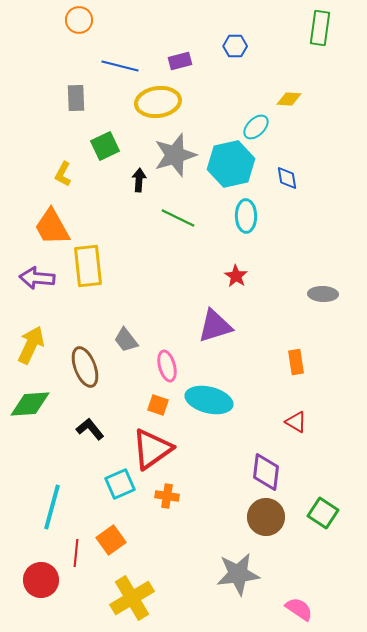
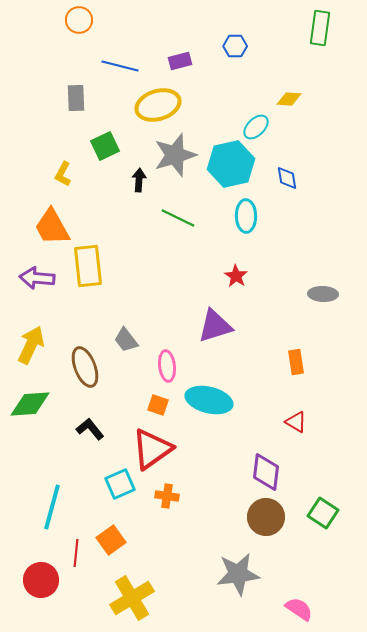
yellow ellipse at (158, 102): moved 3 px down; rotated 9 degrees counterclockwise
pink ellipse at (167, 366): rotated 8 degrees clockwise
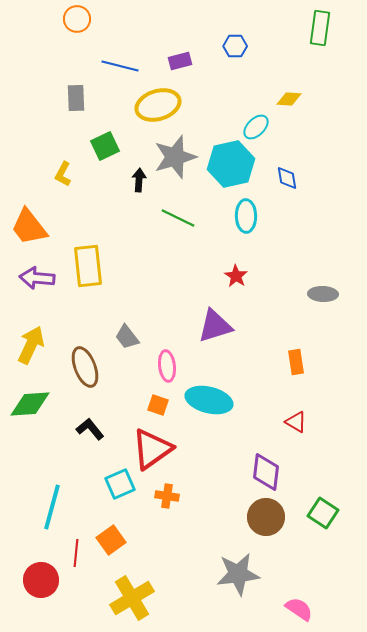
orange circle at (79, 20): moved 2 px left, 1 px up
gray star at (175, 155): moved 2 px down
orange trapezoid at (52, 227): moved 23 px left; rotated 9 degrees counterclockwise
gray trapezoid at (126, 340): moved 1 px right, 3 px up
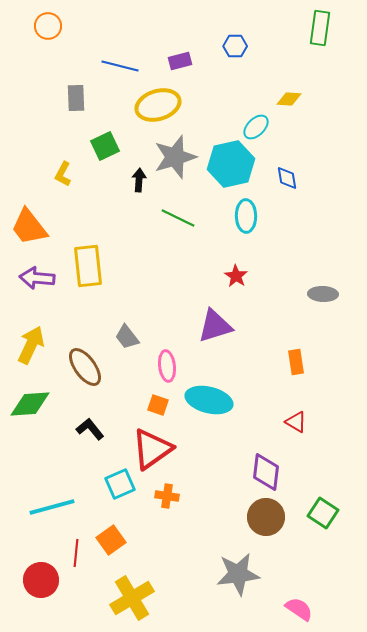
orange circle at (77, 19): moved 29 px left, 7 px down
brown ellipse at (85, 367): rotated 15 degrees counterclockwise
cyan line at (52, 507): rotated 60 degrees clockwise
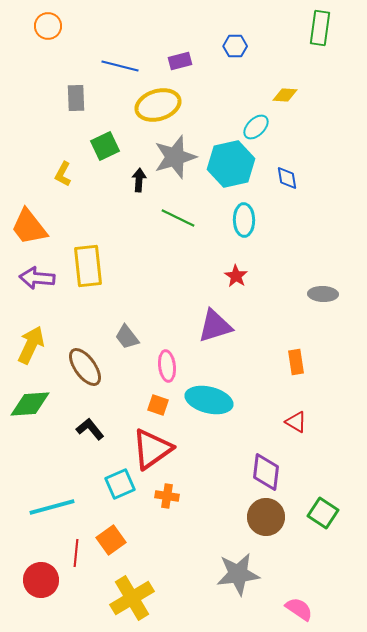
yellow diamond at (289, 99): moved 4 px left, 4 px up
cyan ellipse at (246, 216): moved 2 px left, 4 px down
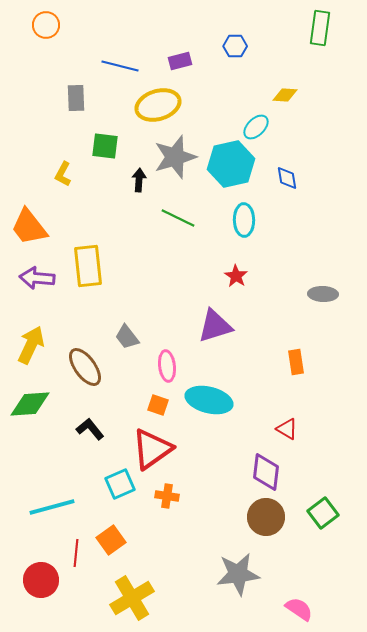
orange circle at (48, 26): moved 2 px left, 1 px up
green square at (105, 146): rotated 32 degrees clockwise
red triangle at (296, 422): moved 9 px left, 7 px down
green square at (323, 513): rotated 20 degrees clockwise
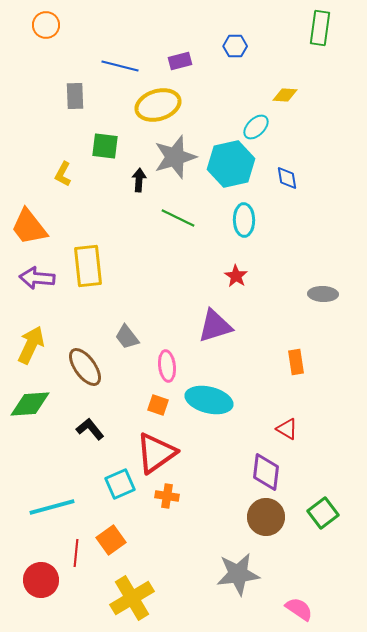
gray rectangle at (76, 98): moved 1 px left, 2 px up
red triangle at (152, 449): moved 4 px right, 4 px down
